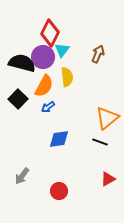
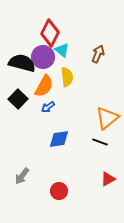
cyan triangle: rotated 28 degrees counterclockwise
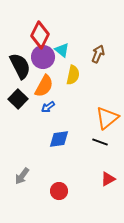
red diamond: moved 10 px left, 2 px down
black semicircle: moved 2 px left, 3 px down; rotated 48 degrees clockwise
yellow semicircle: moved 6 px right, 2 px up; rotated 18 degrees clockwise
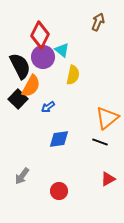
brown arrow: moved 32 px up
orange semicircle: moved 13 px left
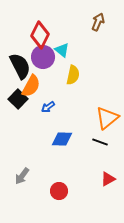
blue diamond: moved 3 px right; rotated 10 degrees clockwise
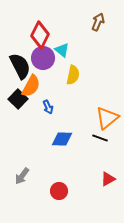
purple circle: moved 1 px down
blue arrow: rotated 80 degrees counterclockwise
black line: moved 4 px up
